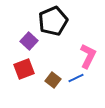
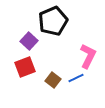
red square: moved 1 px right, 2 px up
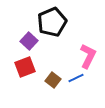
black pentagon: moved 1 px left, 1 px down
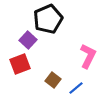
black pentagon: moved 4 px left, 3 px up
purple square: moved 1 px left, 1 px up
red square: moved 5 px left, 3 px up
blue line: moved 10 px down; rotated 14 degrees counterclockwise
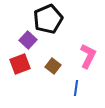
brown square: moved 14 px up
blue line: rotated 42 degrees counterclockwise
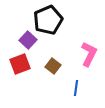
black pentagon: moved 1 px down
pink L-shape: moved 1 px right, 2 px up
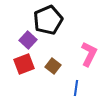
red square: moved 4 px right
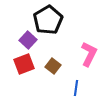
black pentagon: rotated 8 degrees counterclockwise
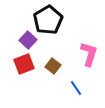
pink L-shape: rotated 10 degrees counterclockwise
blue line: rotated 42 degrees counterclockwise
